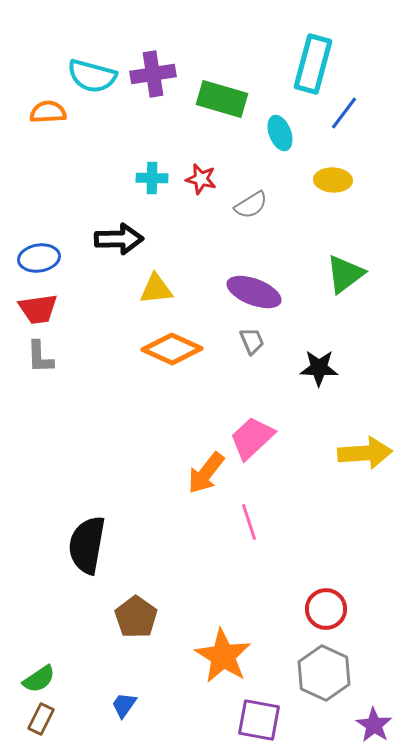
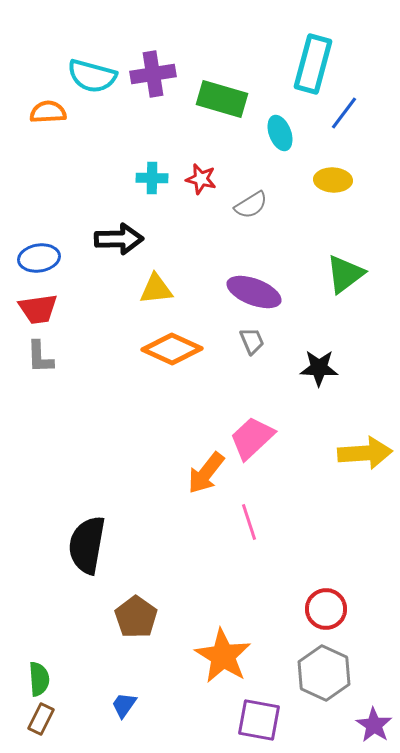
green semicircle: rotated 60 degrees counterclockwise
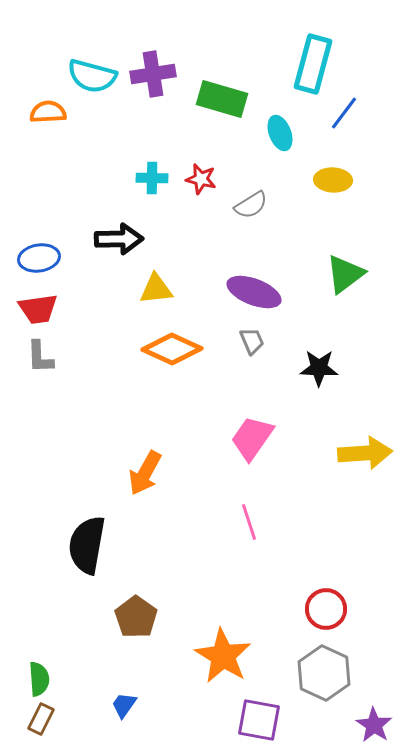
pink trapezoid: rotated 12 degrees counterclockwise
orange arrow: moved 61 px left; rotated 9 degrees counterclockwise
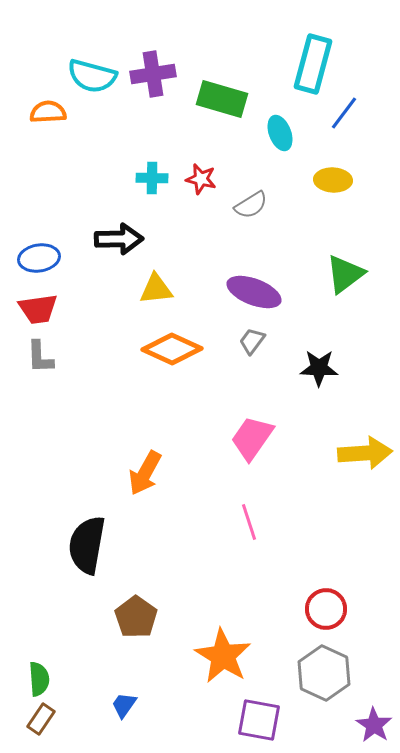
gray trapezoid: rotated 120 degrees counterclockwise
brown rectangle: rotated 8 degrees clockwise
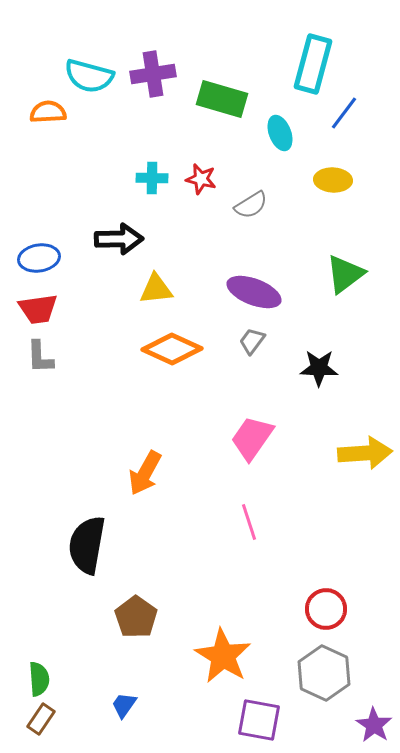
cyan semicircle: moved 3 px left
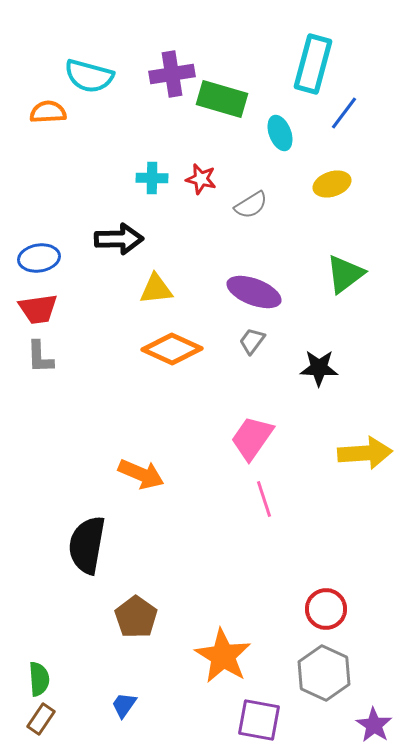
purple cross: moved 19 px right
yellow ellipse: moved 1 px left, 4 px down; rotated 21 degrees counterclockwise
orange arrow: moved 4 px left, 1 px down; rotated 96 degrees counterclockwise
pink line: moved 15 px right, 23 px up
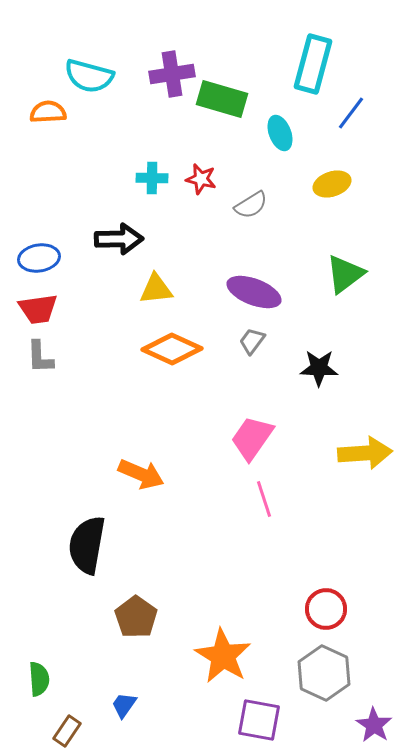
blue line: moved 7 px right
brown rectangle: moved 26 px right, 12 px down
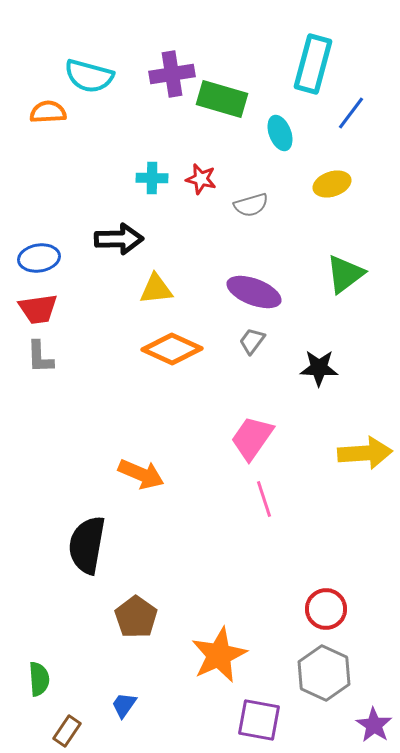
gray semicircle: rotated 16 degrees clockwise
orange star: moved 4 px left, 1 px up; rotated 16 degrees clockwise
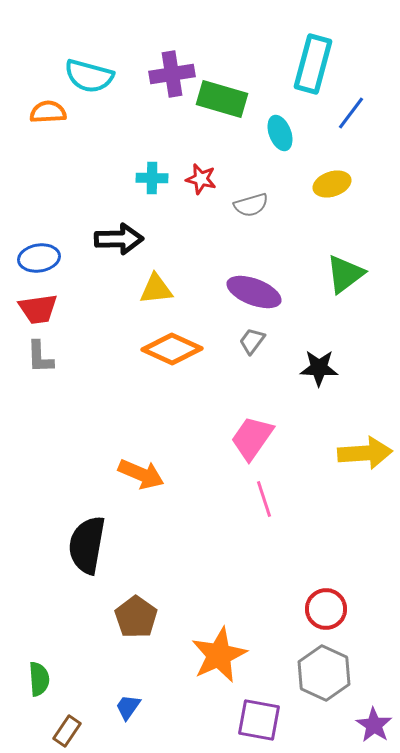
blue trapezoid: moved 4 px right, 2 px down
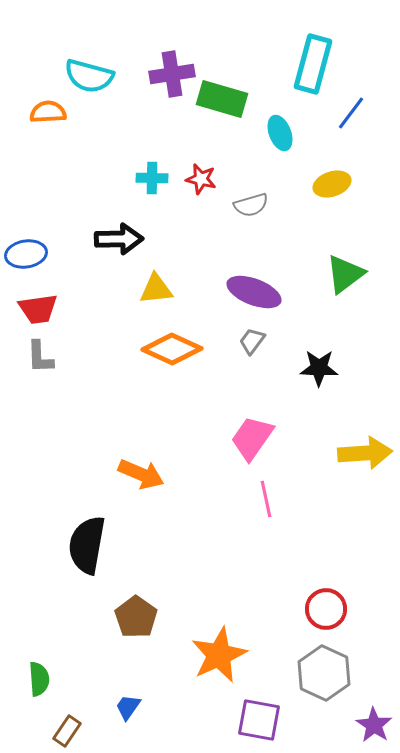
blue ellipse: moved 13 px left, 4 px up
pink line: moved 2 px right; rotated 6 degrees clockwise
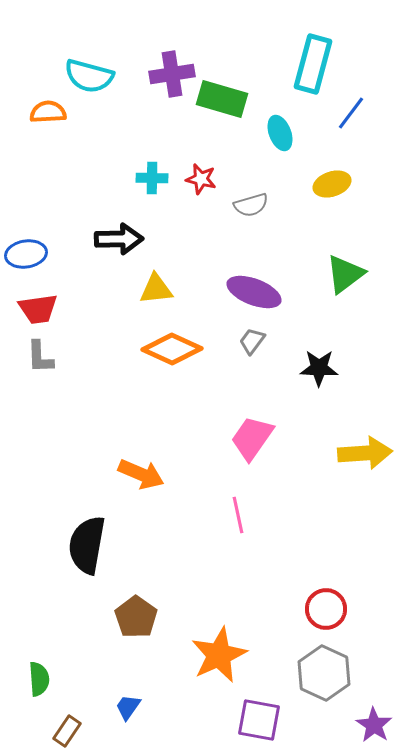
pink line: moved 28 px left, 16 px down
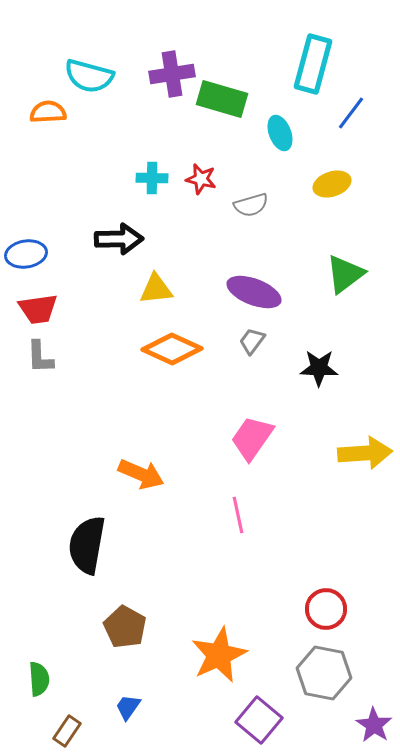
brown pentagon: moved 11 px left, 10 px down; rotated 6 degrees counterclockwise
gray hexagon: rotated 14 degrees counterclockwise
purple square: rotated 30 degrees clockwise
